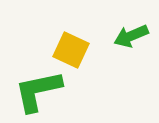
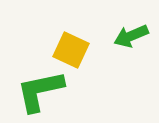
green L-shape: moved 2 px right
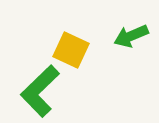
green L-shape: rotated 32 degrees counterclockwise
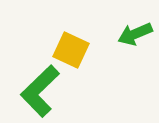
green arrow: moved 4 px right, 2 px up
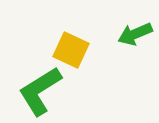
green L-shape: rotated 12 degrees clockwise
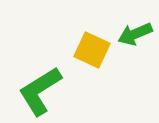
yellow square: moved 21 px right
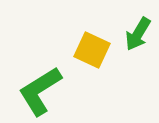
green arrow: moved 3 px right; rotated 36 degrees counterclockwise
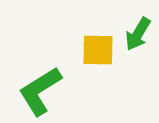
yellow square: moved 6 px right; rotated 24 degrees counterclockwise
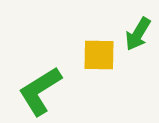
yellow square: moved 1 px right, 5 px down
